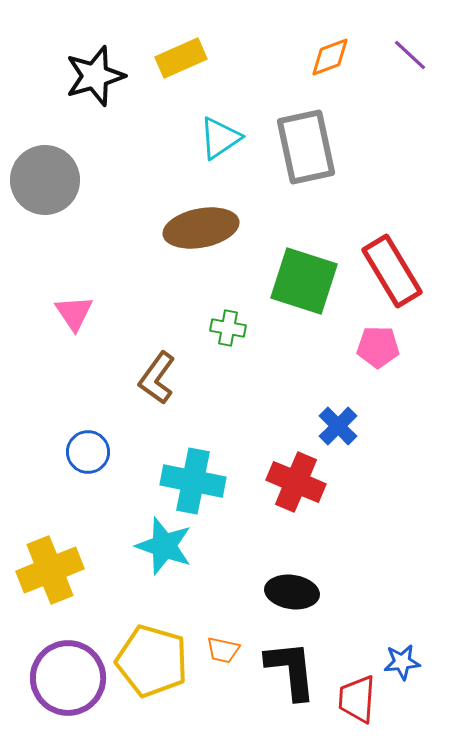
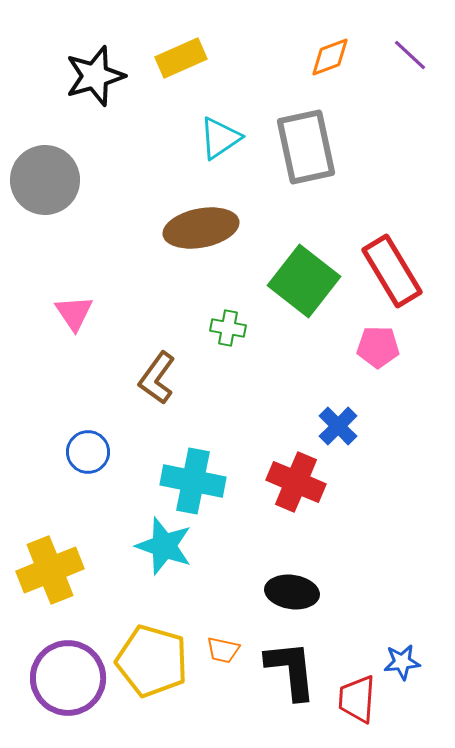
green square: rotated 20 degrees clockwise
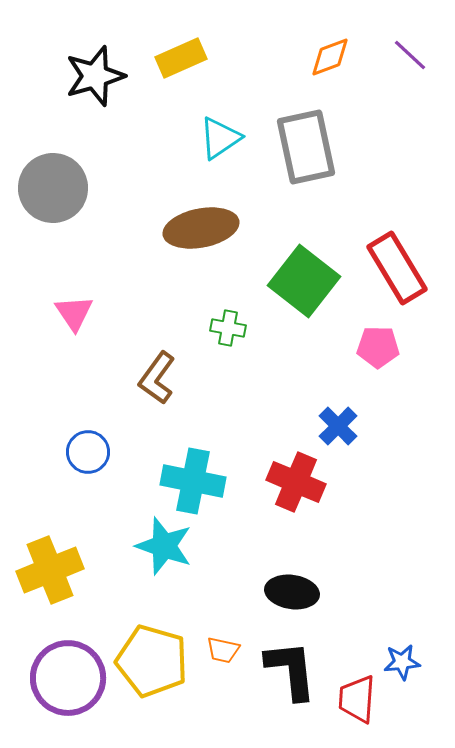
gray circle: moved 8 px right, 8 px down
red rectangle: moved 5 px right, 3 px up
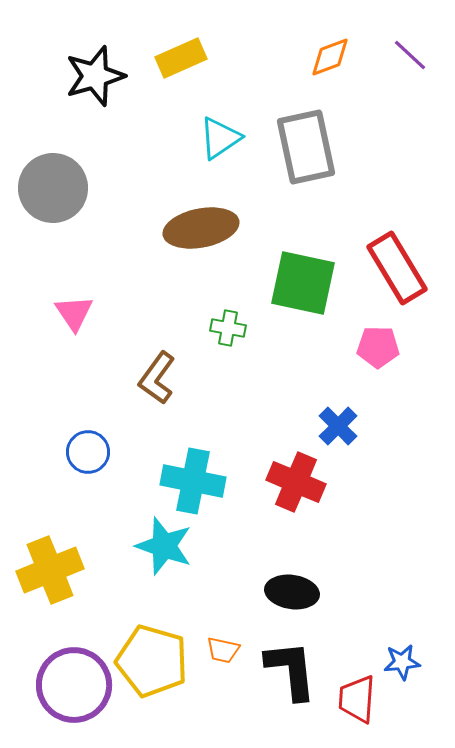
green square: moved 1 px left, 2 px down; rotated 26 degrees counterclockwise
purple circle: moved 6 px right, 7 px down
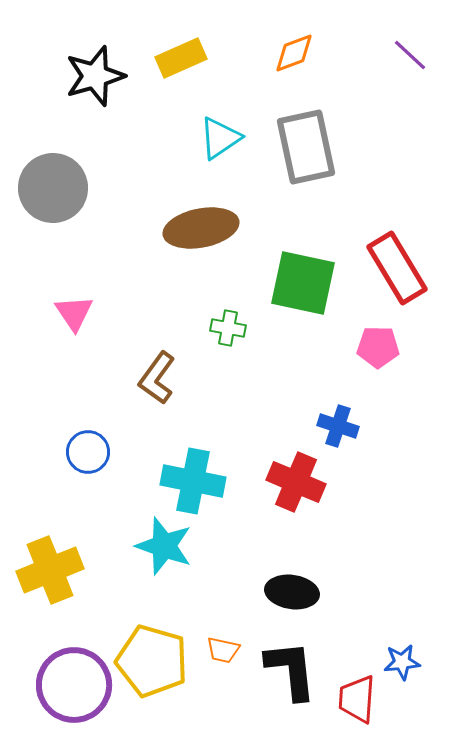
orange diamond: moved 36 px left, 4 px up
blue cross: rotated 27 degrees counterclockwise
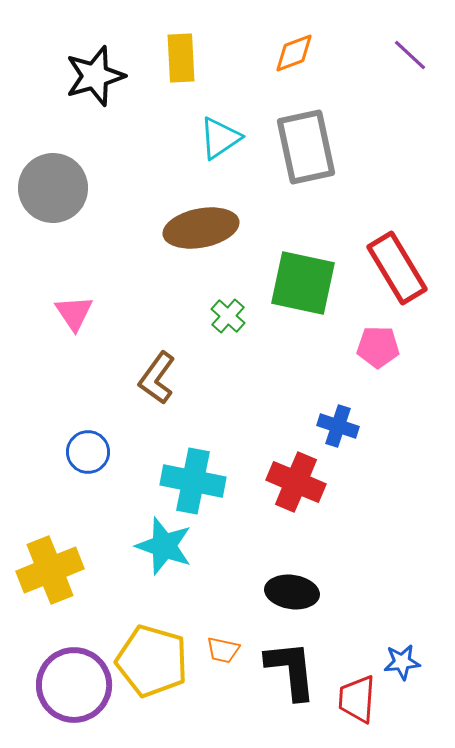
yellow rectangle: rotated 69 degrees counterclockwise
green cross: moved 12 px up; rotated 32 degrees clockwise
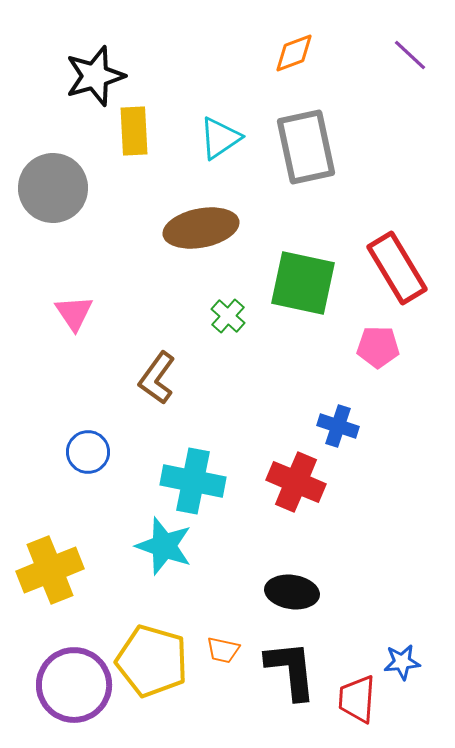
yellow rectangle: moved 47 px left, 73 px down
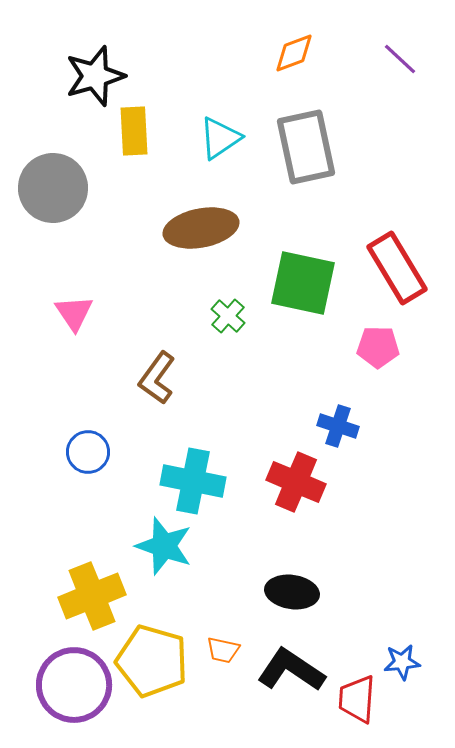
purple line: moved 10 px left, 4 px down
yellow cross: moved 42 px right, 26 px down
black L-shape: rotated 50 degrees counterclockwise
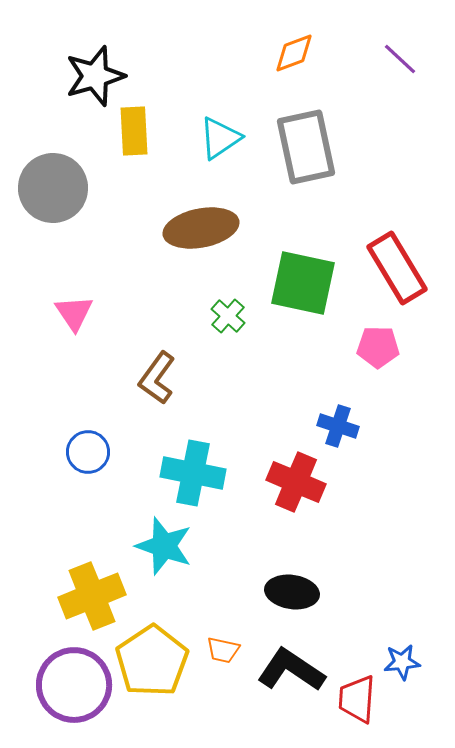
cyan cross: moved 8 px up
yellow pentagon: rotated 22 degrees clockwise
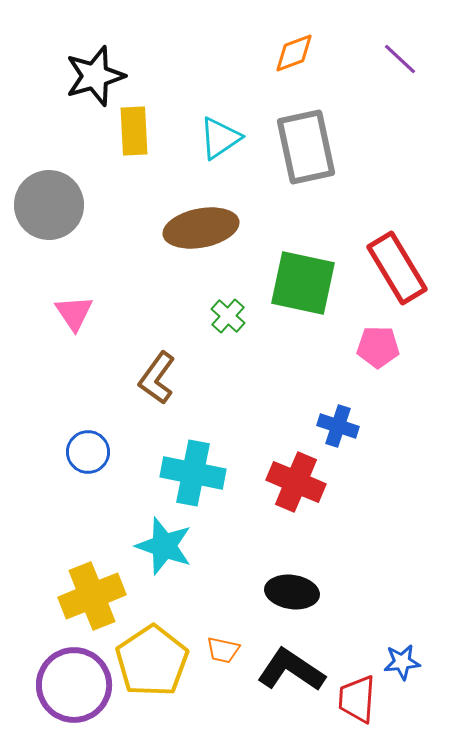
gray circle: moved 4 px left, 17 px down
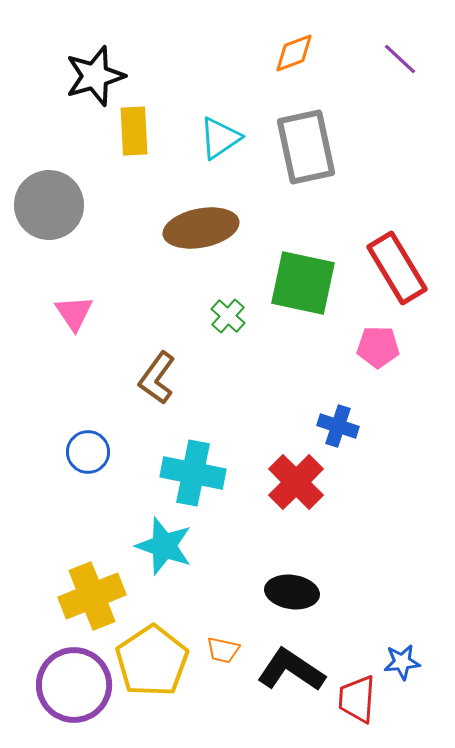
red cross: rotated 22 degrees clockwise
